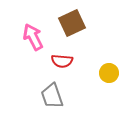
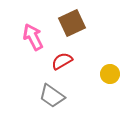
red semicircle: rotated 145 degrees clockwise
yellow circle: moved 1 px right, 1 px down
gray trapezoid: rotated 36 degrees counterclockwise
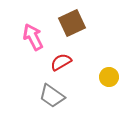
red semicircle: moved 1 px left, 1 px down
yellow circle: moved 1 px left, 3 px down
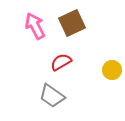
pink arrow: moved 2 px right, 11 px up
yellow circle: moved 3 px right, 7 px up
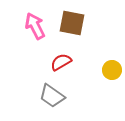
brown square: rotated 36 degrees clockwise
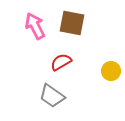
yellow circle: moved 1 px left, 1 px down
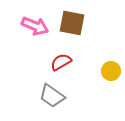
pink arrow: rotated 140 degrees clockwise
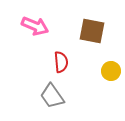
brown square: moved 20 px right, 8 px down
red semicircle: rotated 115 degrees clockwise
gray trapezoid: rotated 20 degrees clockwise
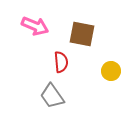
brown square: moved 10 px left, 3 px down
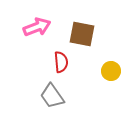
pink arrow: moved 2 px right, 1 px down; rotated 44 degrees counterclockwise
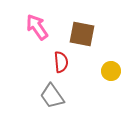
pink arrow: rotated 104 degrees counterclockwise
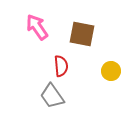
red semicircle: moved 4 px down
